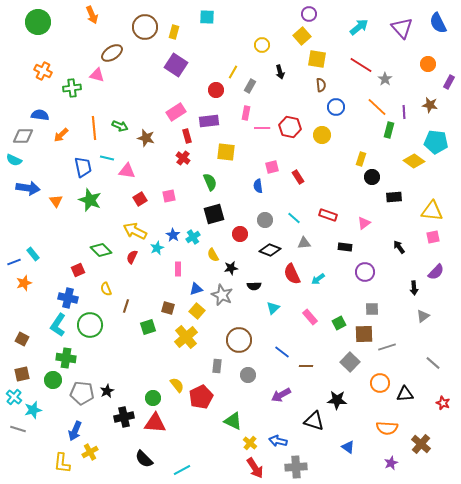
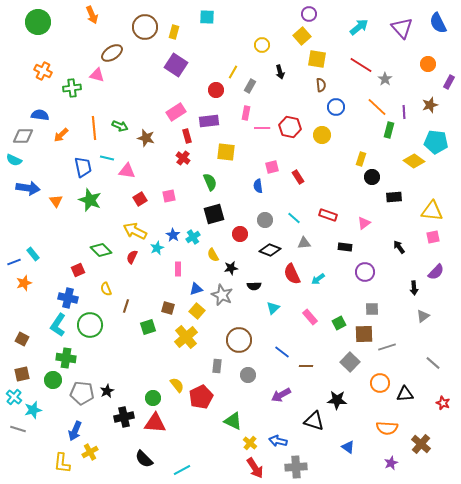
brown star at (430, 105): rotated 28 degrees counterclockwise
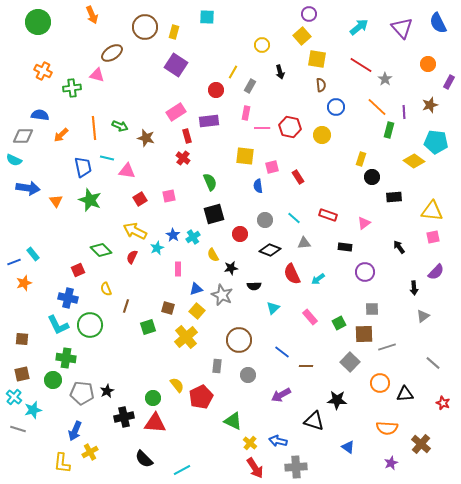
yellow square at (226, 152): moved 19 px right, 4 px down
cyan L-shape at (58, 325): rotated 60 degrees counterclockwise
brown square at (22, 339): rotated 24 degrees counterclockwise
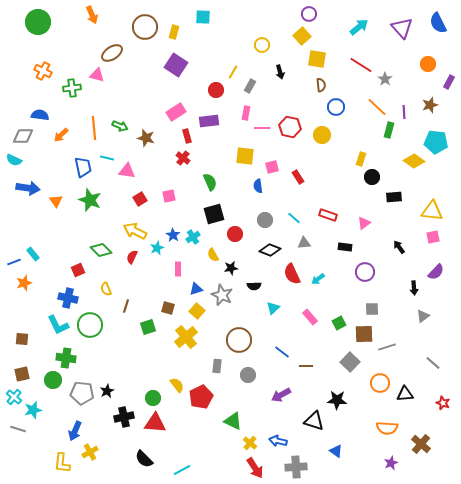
cyan square at (207, 17): moved 4 px left
red circle at (240, 234): moved 5 px left
blue triangle at (348, 447): moved 12 px left, 4 px down
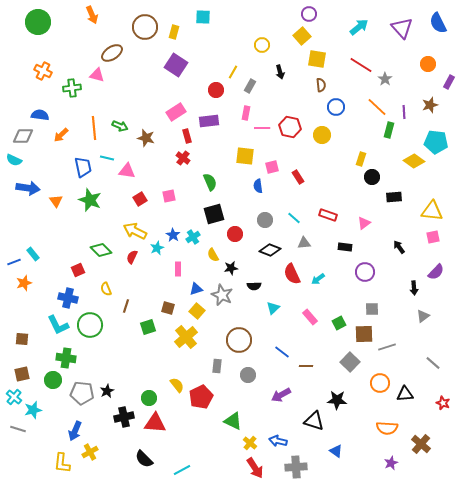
green circle at (153, 398): moved 4 px left
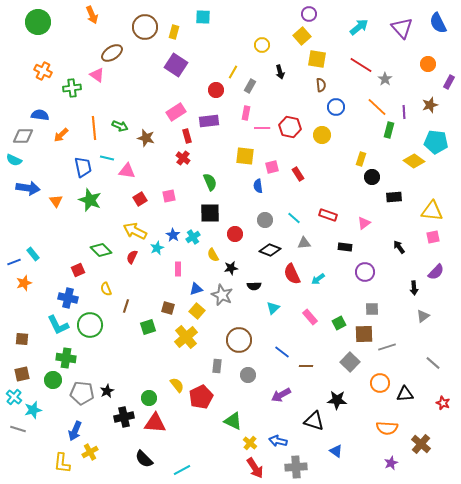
pink triangle at (97, 75): rotated 21 degrees clockwise
red rectangle at (298, 177): moved 3 px up
black square at (214, 214): moved 4 px left, 1 px up; rotated 15 degrees clockwise
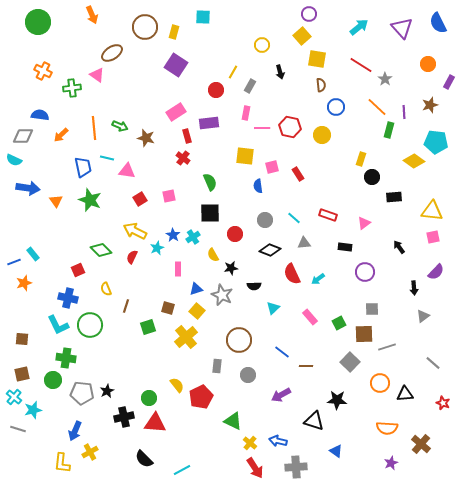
purple rectangle at (209, 121): moved 2 px down
